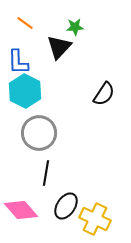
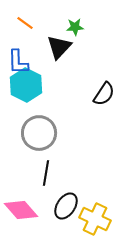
cyan hexagon: moved 1 px right, 6 px up
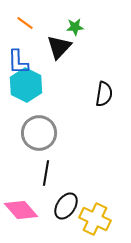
black semicircle: rotated 25 degrees counterclockwise
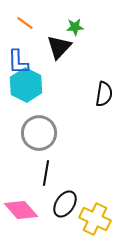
black ellipse: moved 1 px left, 2 px up
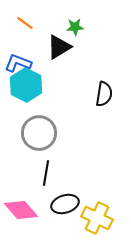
black triangle: rotated 16 degrees clockwise
blue L-shape: moved 1 px down; rotated 112 degrees clockwise
black ellipse: rotated 40 degrees clockwise
yellow cross: moved 2 px right, 1 px up
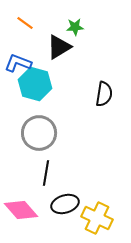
cyan hexagon: moved 9 px right, 1 px up; rotated 12 degrees counterclockwise
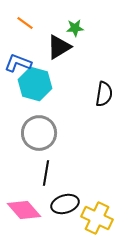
green star: moved 1 px down
pink diamond: moved 3 px right
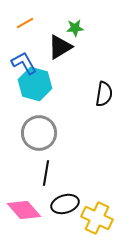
orange line: rotated 66 degrees counterclockwise
black triangle: moved 1 px right
blue L-shape: moved 6 px right; rotated 40 degrees clockwise
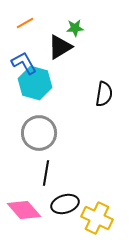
cyan hexagon: moved 1 px up
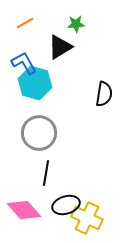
green star: moved 1 px right, 4 px up
black ellipse: moved 1 px right, 1 px down
yellow cross: moved 10 px left
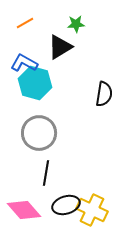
blue L-shape: rotated 32 degrees counterclockwise
yellow cross: moved 5 px right, 8 px up
